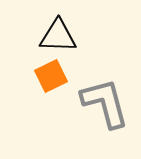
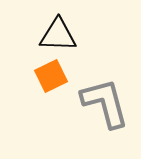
black triangle: moved 1 px up
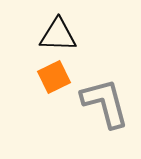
orange square: moved 3 px right, 1 px down
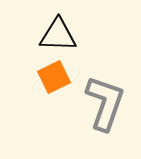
gray L-shape: rotated 34 degrees clockwise
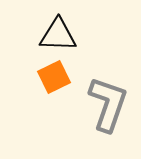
gray L-shape: moved 3 px right, 1 px down
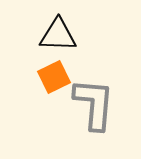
gray L-shape: moved 14 px left; rotated 14 degrees counterclockwise
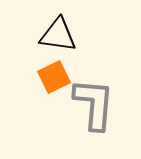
black triangle: rotated 6 degrees clockwise
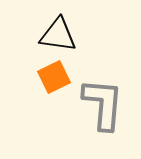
gray L-shape: moved 9 px right
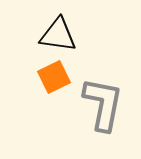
gray L-shape: rotated 6 degrees clockwise
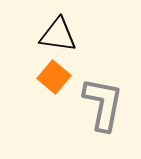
orange square: rotated 24 degrees counterclockwise
